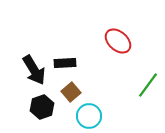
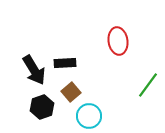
red ellipse: rotated 40 degrees clockwise
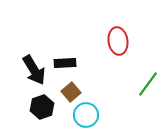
green line: moved 1 px up
cyan circle: moved 3 px left, 1 px up
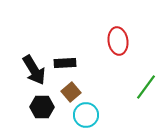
green line: moved 2 px left, 3 px down
black hexagon: rotated 20 degrees clockwise
